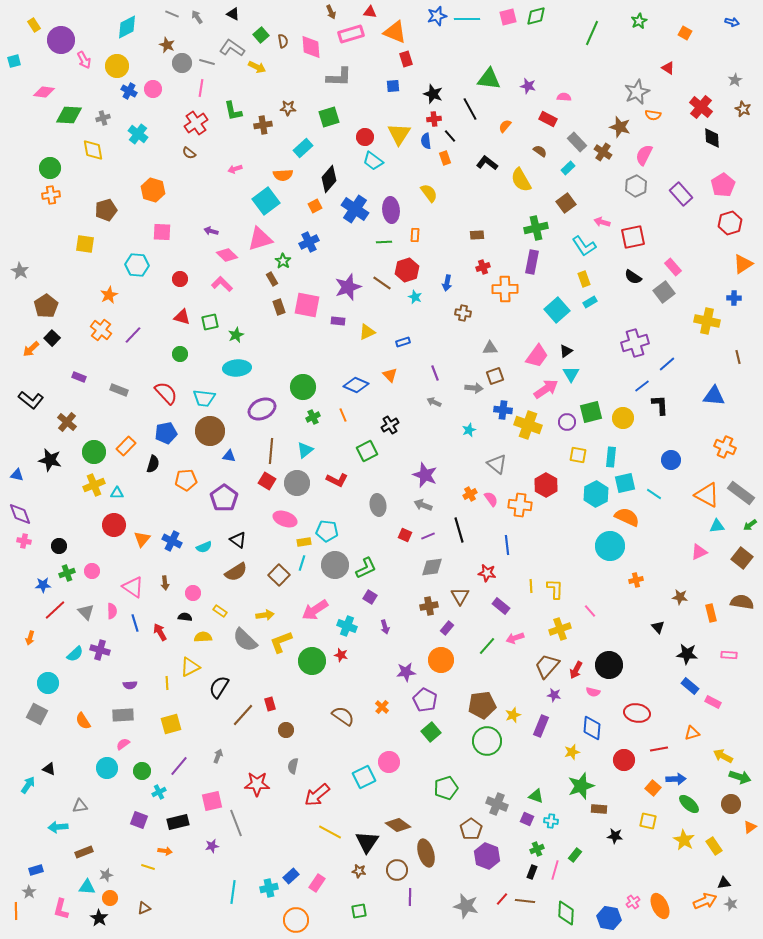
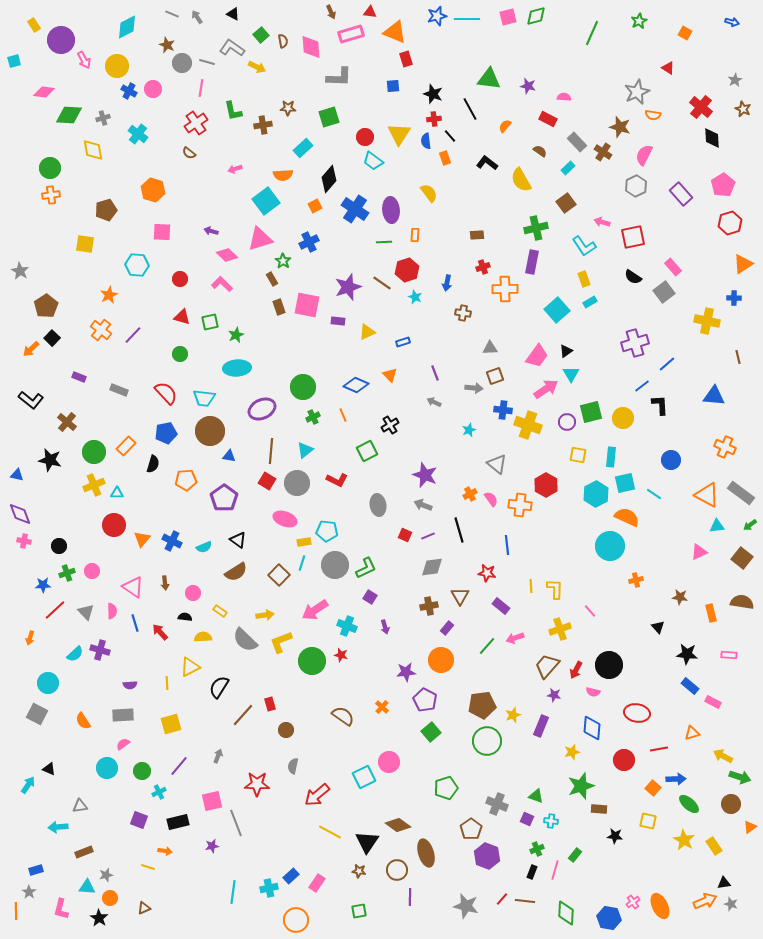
red arrow at (160, 632): rotated 12 degrees counterclockwise
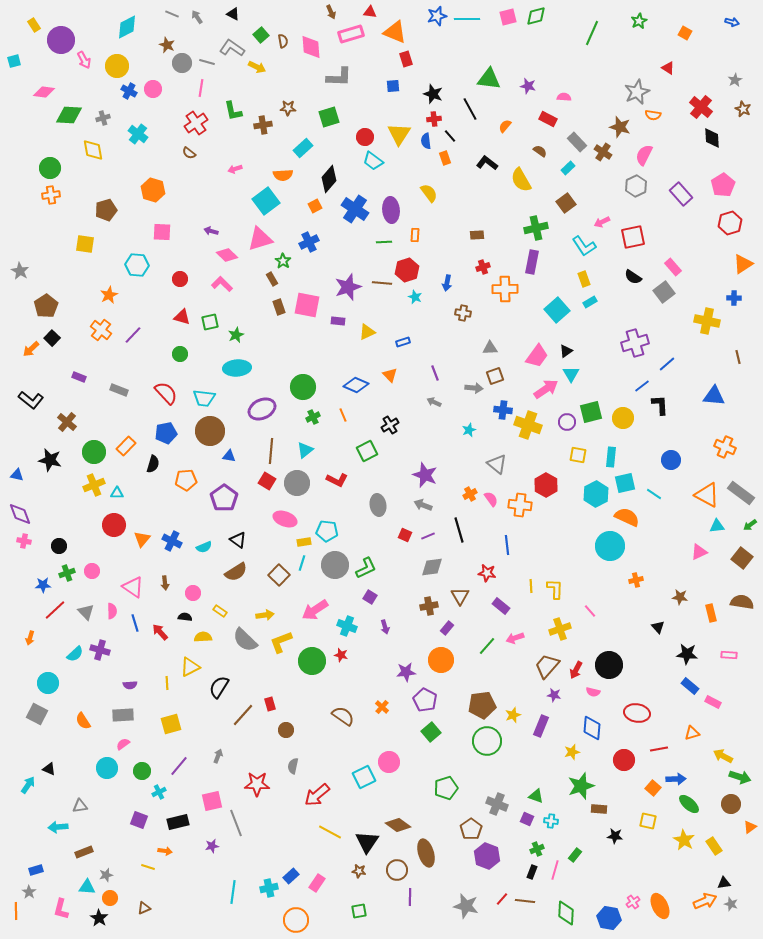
pink arrow at (602, 222): rotated 42 degrees counterclockwise
brown line at (382, 283): rotated 30 degrees counterclockwise
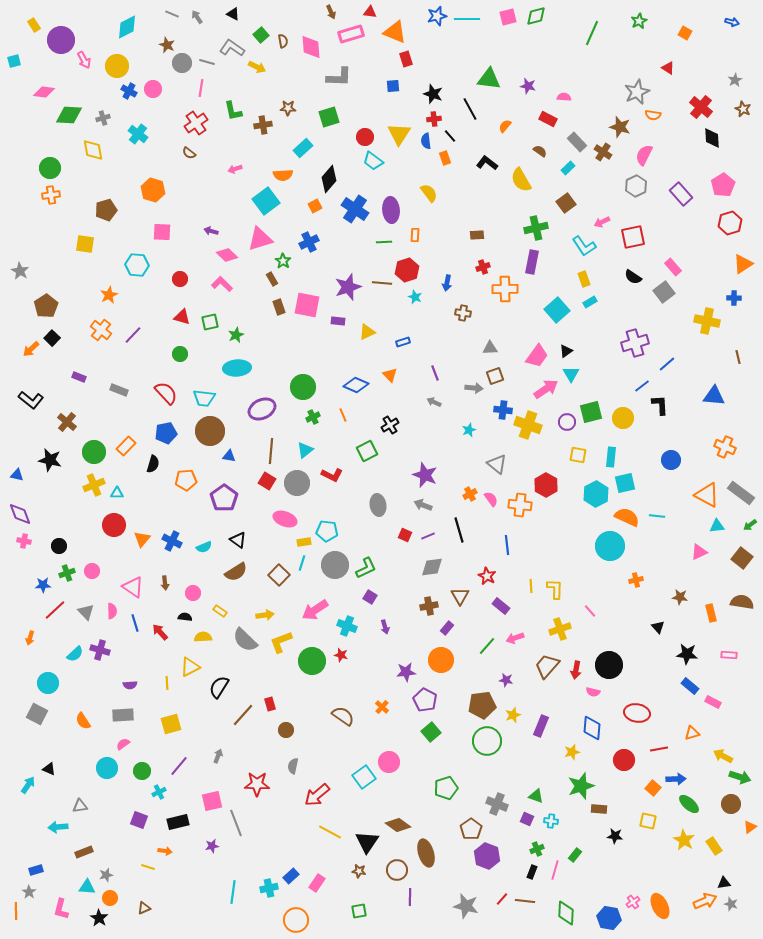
red L-shape at (337, 480): moved 5 px left, 5 px up
cyan line at (654, 494): moved 3 px right, 22 px down; rotated 28 degrees counterclockwise
red star at (487, 573): moved 3 px down; rotated 18 degrees clockwise
red arrow at (576, 670): rotated 18 degrees counterclockwise
purple star at (554, 695): moved 48 px left, 15 px up
cyan square at (364, 777): rotated 10 degrees counterclockwise
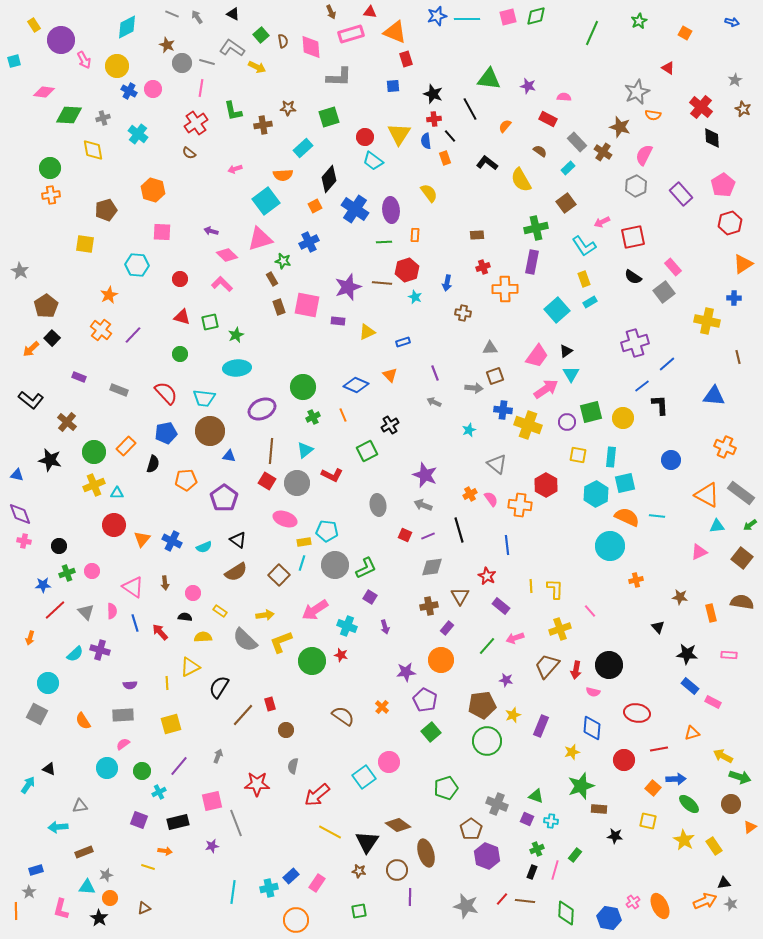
green star at (283, 261): rotated 21 degrees counterclockwise
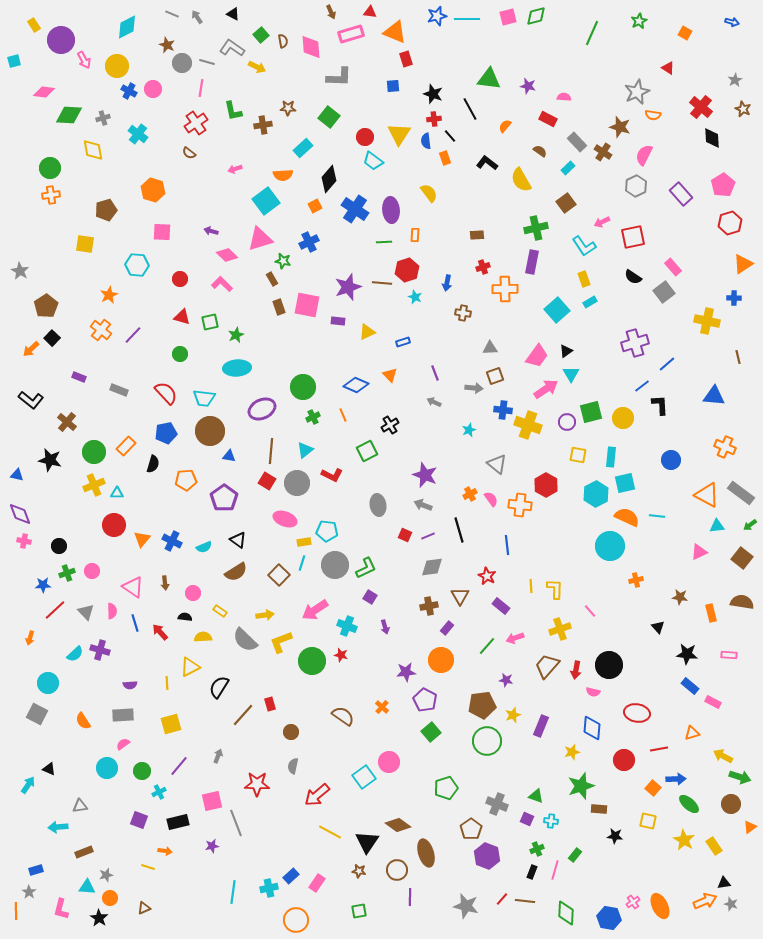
green square at (329, 117): rotated 35 degrees counterclockwise
brown circle at (286, 730): moved 5 px right, 2 px down
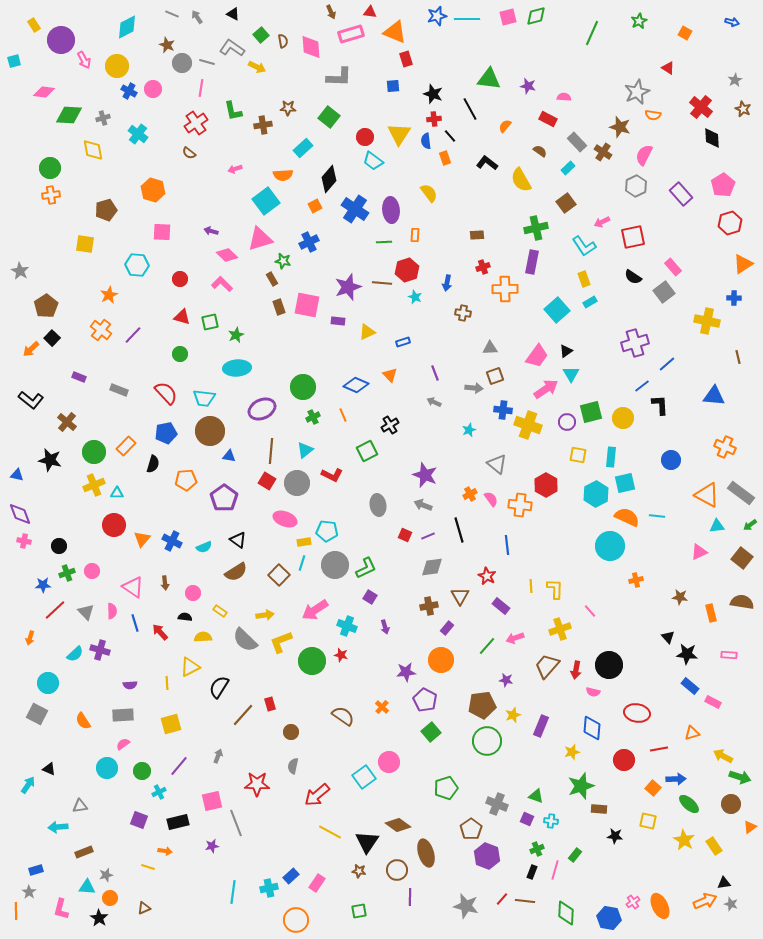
black triangle at (658, 627): moved 10 px right, 10 px down
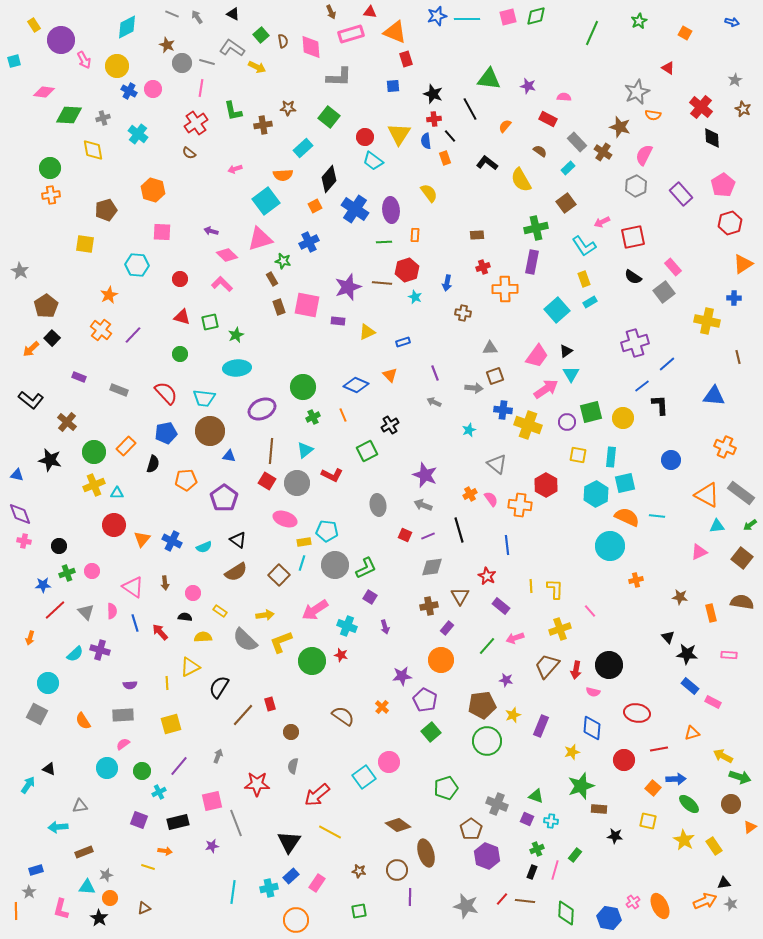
purple star at (406, 672): moved 4 px left, 4 px down
black triangle at (367, 842): moved 78 px left
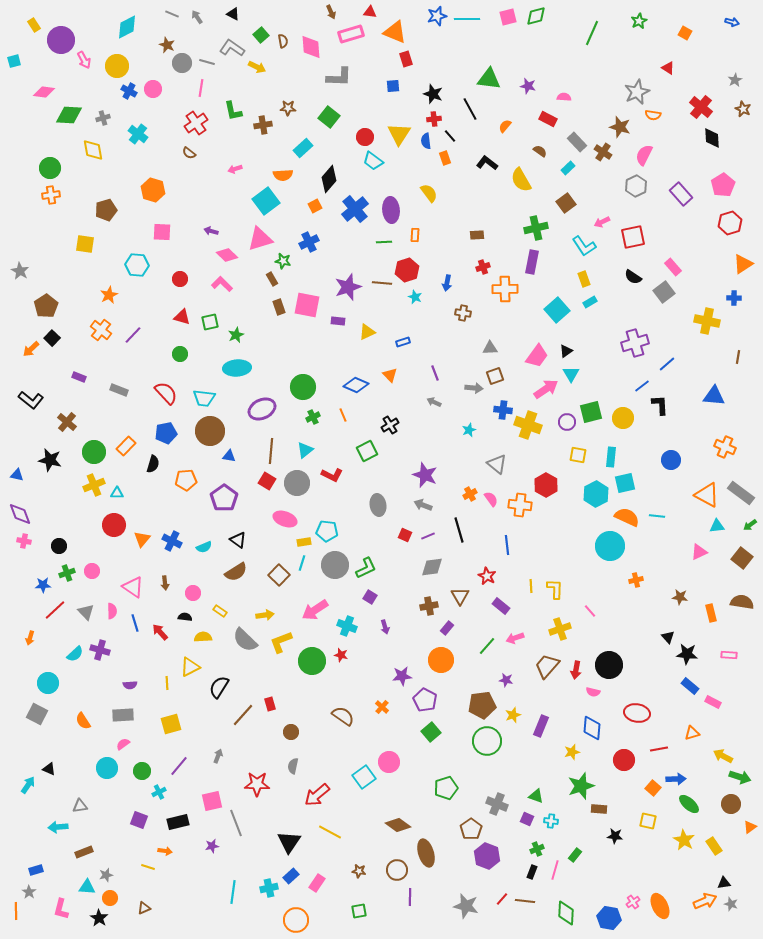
blue cross at (355, 209): rotated 16 degrees clockwise
brown line at (738, 357): rotated 24 degrees clockwise
